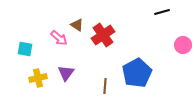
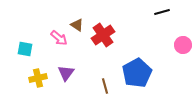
brown line: rotated 21 degrees counterclockwise
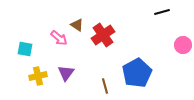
yellow cross: moved 2 px up
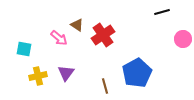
pink circle: moved 6 px up
cyan square: moved 1 px left
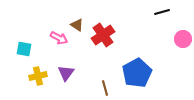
pink arrow: rotated 12 degrees counterclockwise
brown line: moved 2 px down
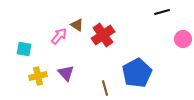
pink arrow: moved 2 px up; rotated 78 degrees counterclockwise
purple triangle: rotated 18 degrees counterclockwise
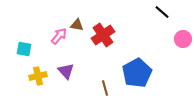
black line: rotated 56 degrees clockwise
brown triangle: rotated 24 degrees counterclockwise
purple triangle: moved 2 px up
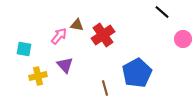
purple triangle: moved 1 px left, 6 px up
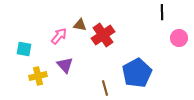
black line: rotated 49 degrees clockwise
brown triangle: moved 3 px right
pink circle: moved 4 px left, 1 px up
